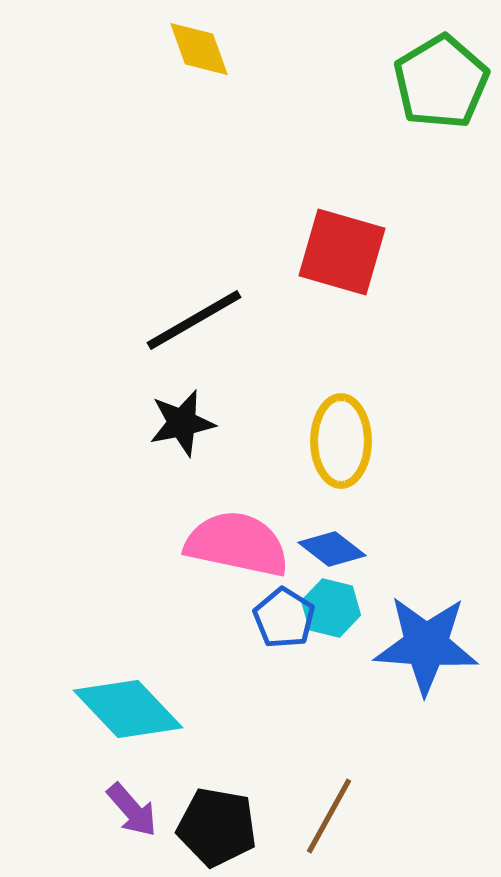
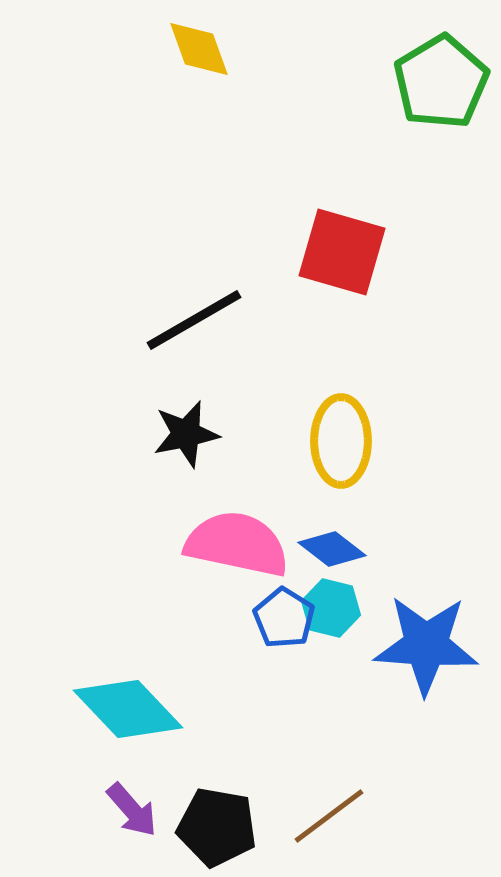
black star: moved 4 px right, 11 px down
brown line: rotated 24 degrees clockwise
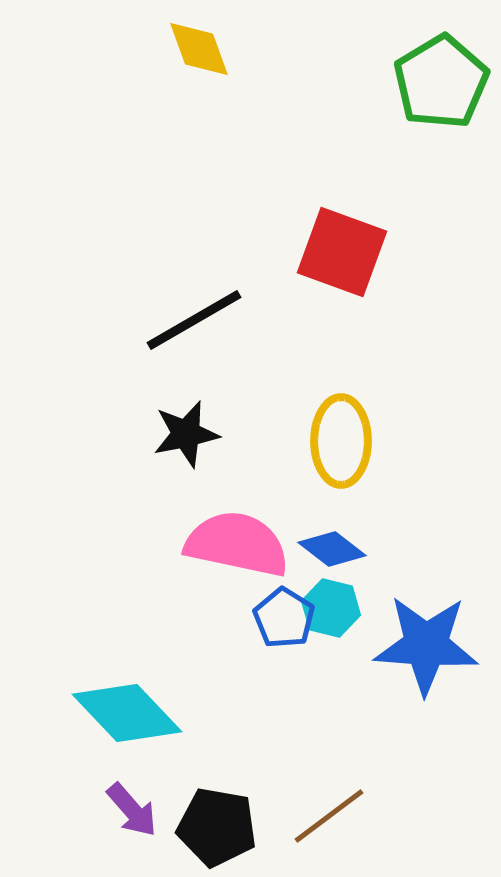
red square: rotated 4 degrees clockwise
cyan diamond: moved 1 px left, 4 px down
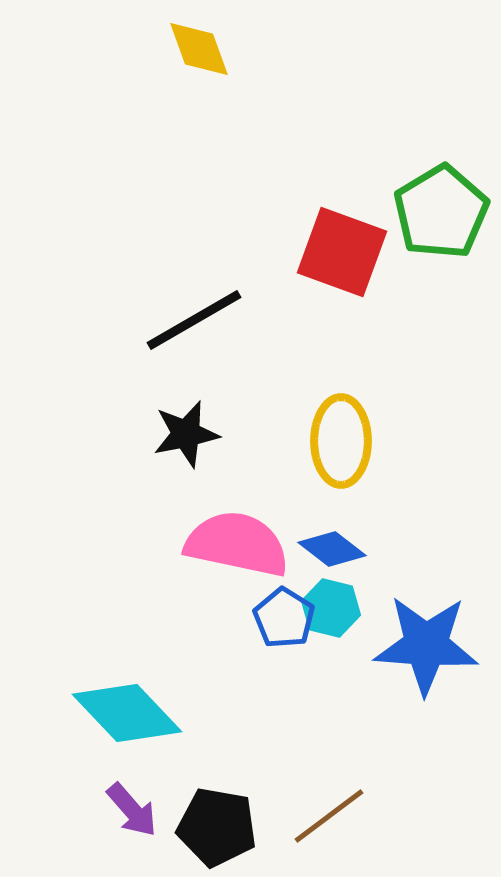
green pentagon: moved 130 px down
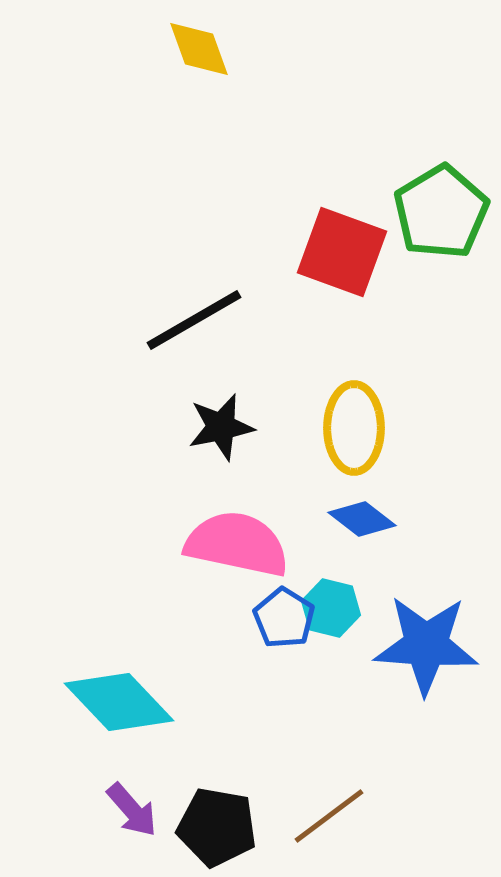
black star: moved 35 px right, 7 px up
yellow ellipse: moved 13 px right, 13 px up
blue diamond: moved 30 px right, 30 px up
cyan diamond: moved 8 px left, 11 px up
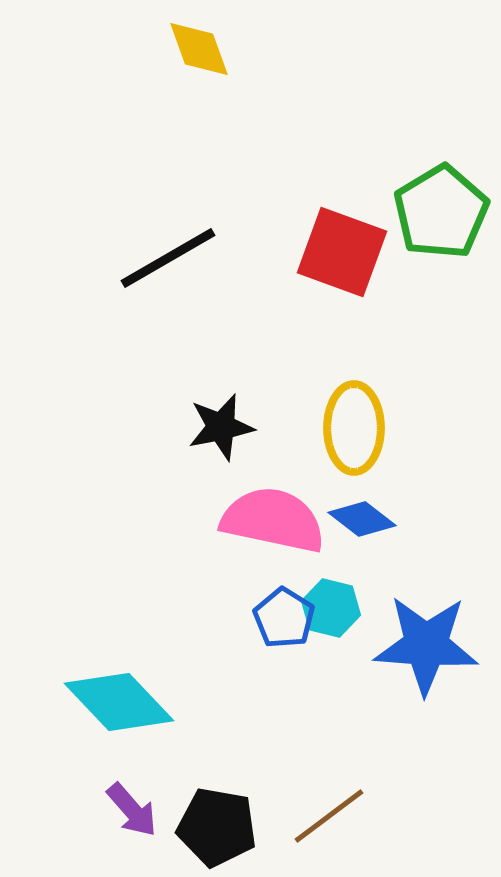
black line: moved 26 px left, 62 px up
pink semicircle: moved 36 px right, 24 px up
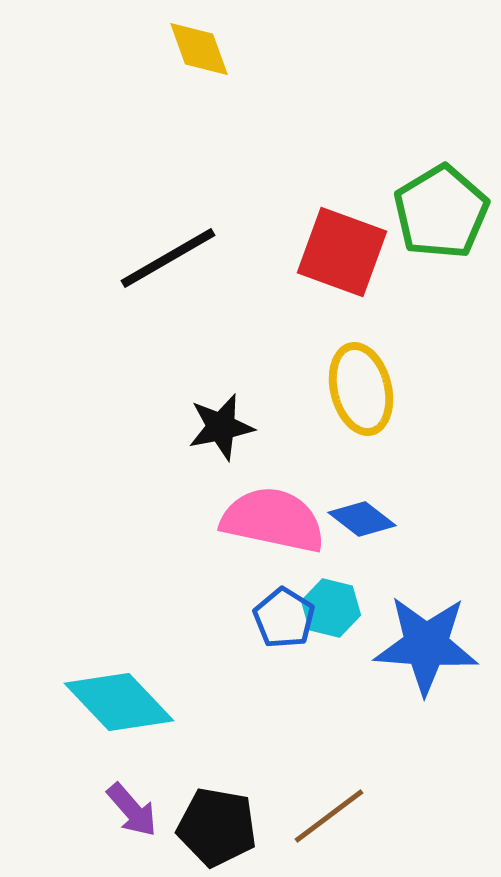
yellow ellipse: moved 7 px right, 39 px up; rotated 14 degrees counterclockwise
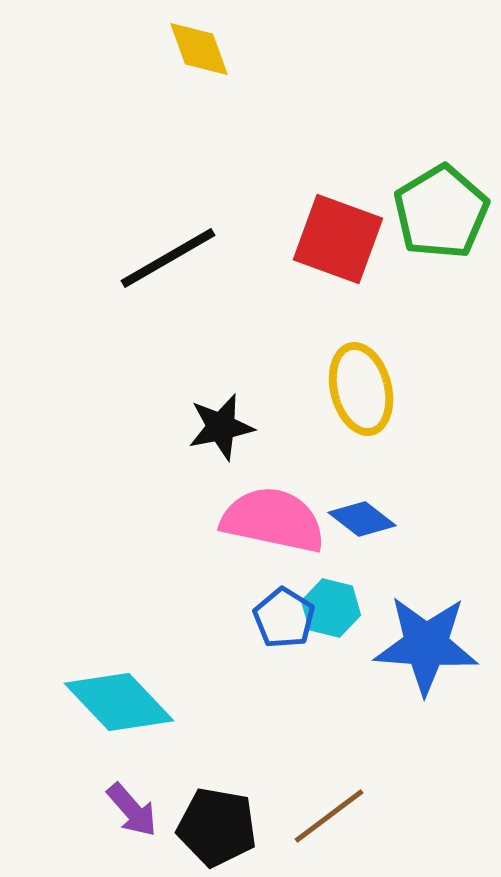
red square: moved 4 px left, 13 px up
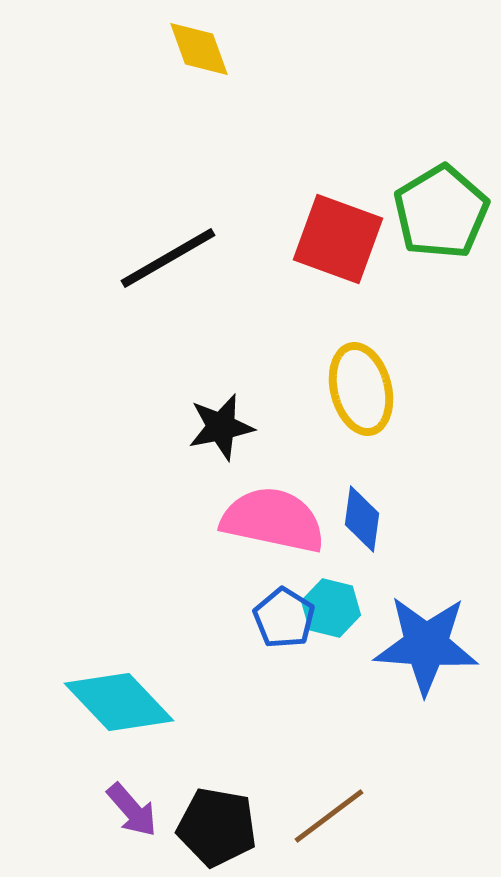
blue diamond: rotated 60 degrees clockwise
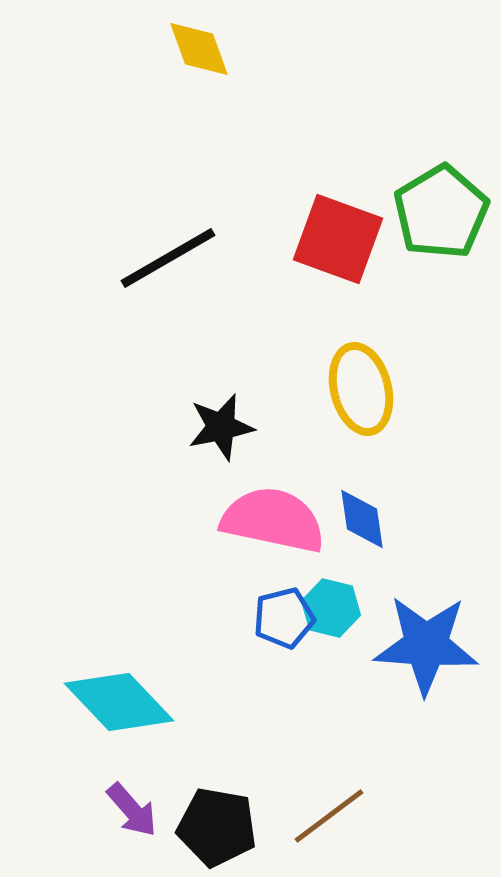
blue diamond: rotated 16 degrees counterclockwise
blue pentagon: rotated 26 degrees clockwise
